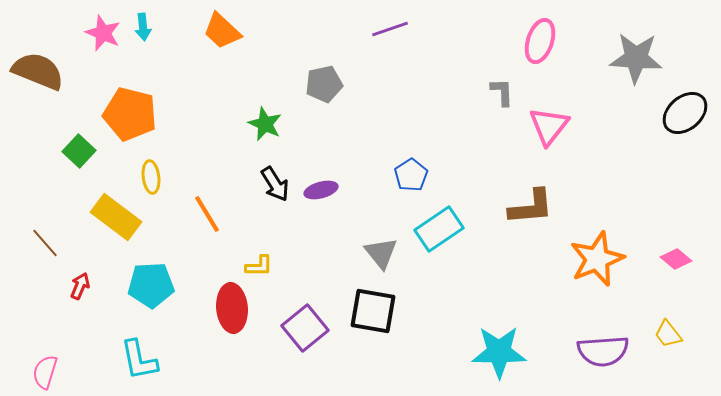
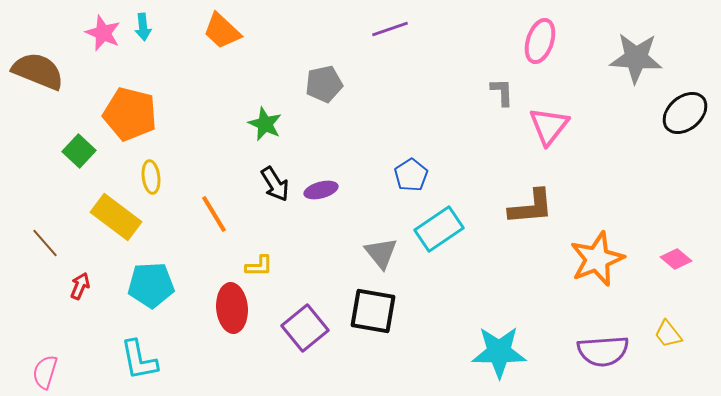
orange line: moved 7 px right
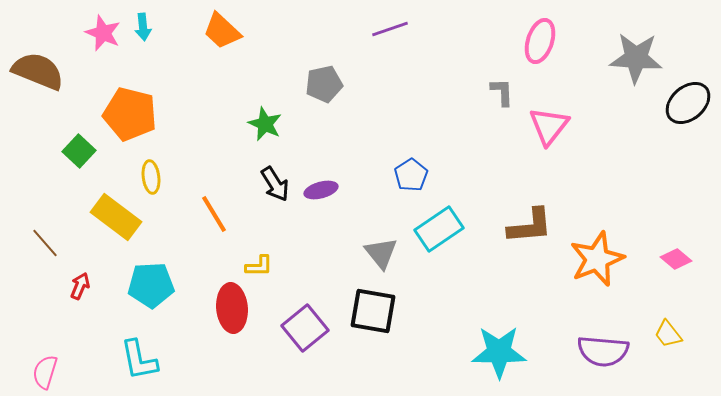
black ellipse: moved 3 px right, 10 px up
brown L-shape: moved 1 px left, 19 px down
purple semicircle: rotated 9 degrees clockwise
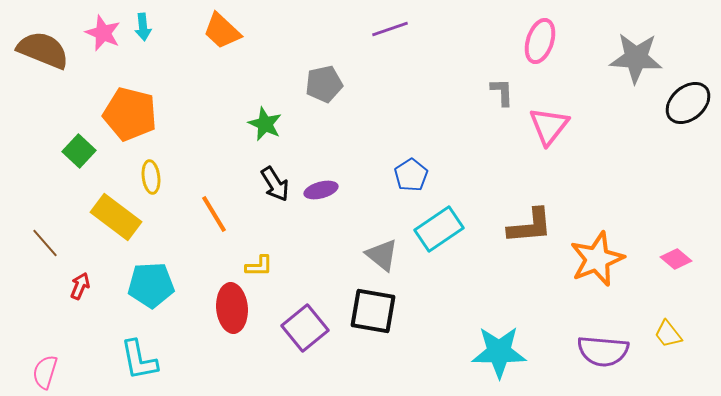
brown semicircle: moved 5 px right, 21 px up
gray triangle: moved 1 px right, 2 px down; rotated 12 degrees counterclockwise
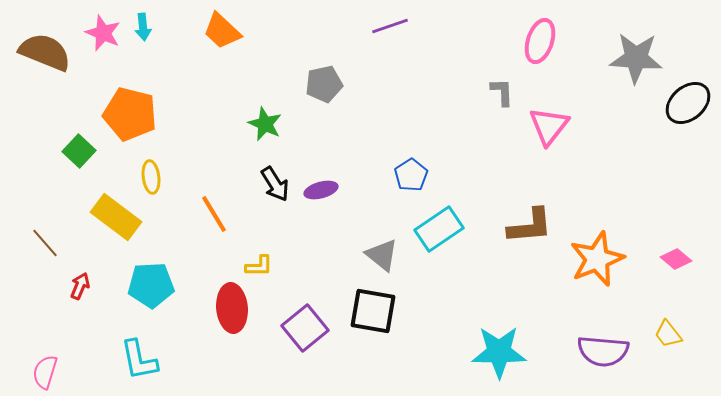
purple line: moved 3 px up
brown semicircle: moved 2 px right, 2 px down
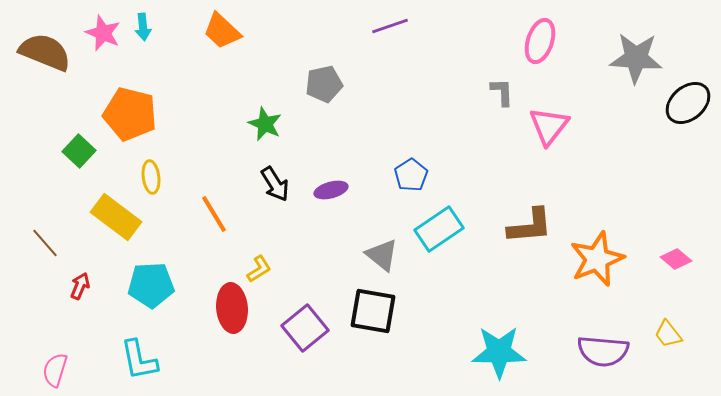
purple ellipse: moved 10 px right
yellow L-shape: moved 3 px down; rotated 32 degrees counterclockwise
pink semicircle: moved 10 px right, 2 px up
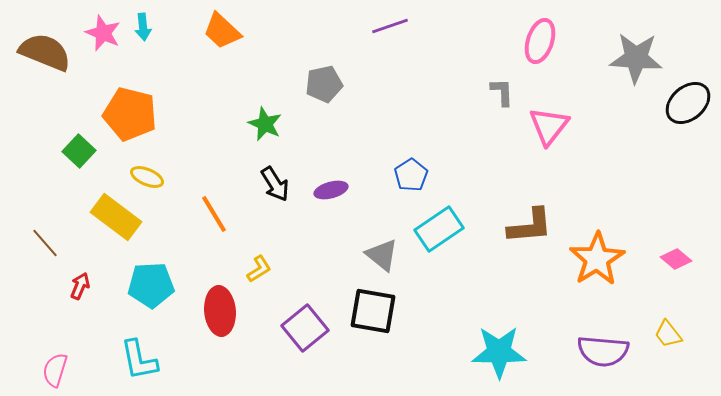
yellow ellipse: moved 4 px left; rotated 60 degrees counterclockwise
orange star: rotated 10 degrees counterclockwise
red ellipse: moved 12 px left, 3 px down
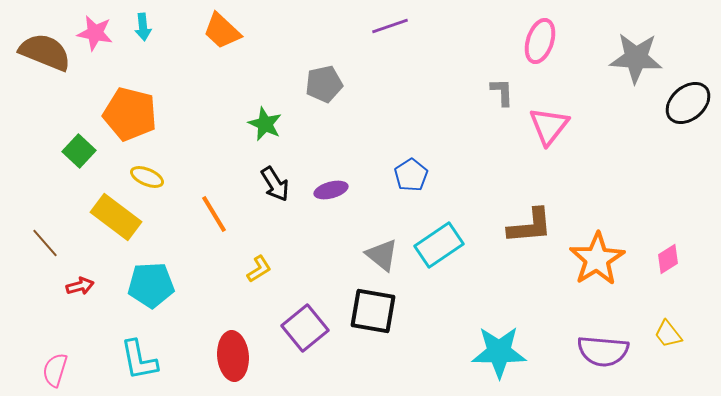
pink star: moved 8 px left; rotated 12 degrees counterclockwise
cyan rectangle: moved 16 px down
pink diamond: moved 8 px left; rotated 72 degrees counterclockwise
red arrow: rotated 52 degrees clockwise
red ellipse: moved 13 px right, 45 px down
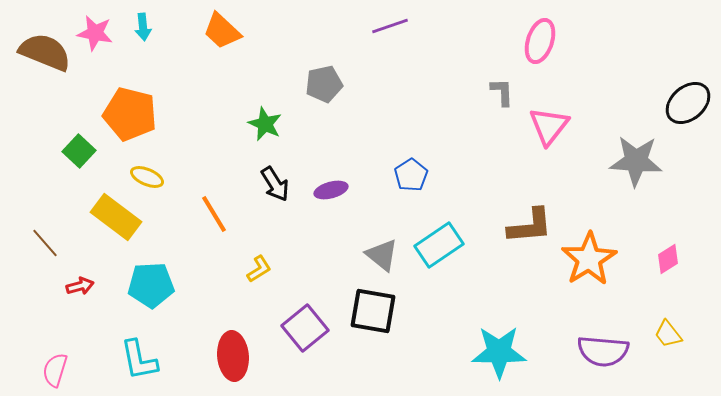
gray star: moved 103 px down
orange star: moved 8 px left
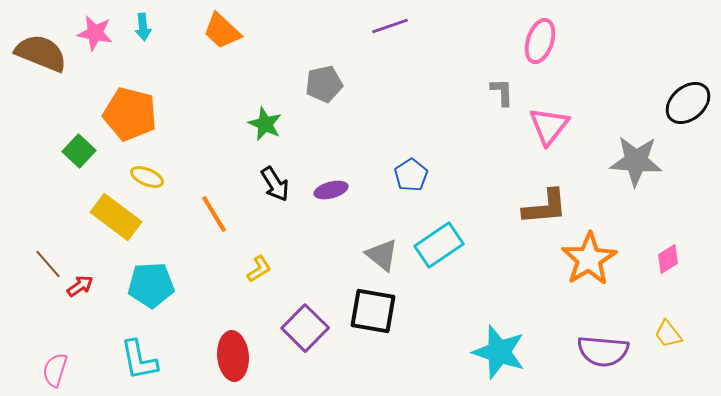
brown semicircle: moved 4 px left, 1 px down
brown L-shape: moved 15 px right, 19 px up
brown line: moved 3 px right, 21 px down
red arrow: rotated 20 degrees counterclockwise
purple square: rotated 6 degrees counterclockwise
cyan star: rotated 18 degrees clockwise
